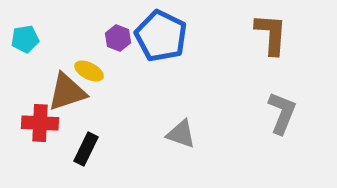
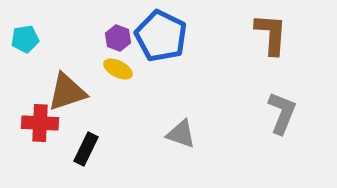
yellow ellipse: moved 29 px right, 2 px up
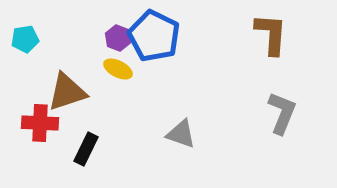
blue pentagon: moved 7 px left
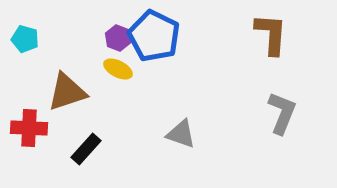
cyan pentagon: rotated 24 degrees clockwise
red cross: moved 11 px left, 5 px down
black rectangle: rotated 16 degrees clockwise
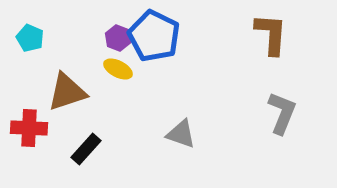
cyan pentagon: moved 5 px right, 1 px up; rotated 8 degrees clockwise
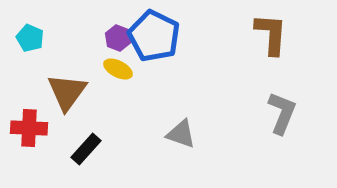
brown triangle: rotated 36 degrees counterclockwise
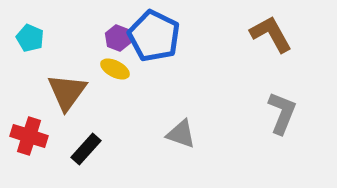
brown L-shape: rotated 33 degrees counterclockwise
yellow ellipse: moved 3 px left
red cross: moved 8 px down; rotated 15 degrees clockwise
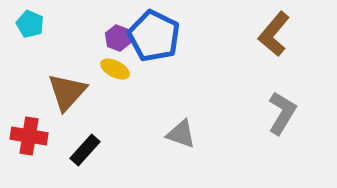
brown L-shape: moved 3 px right; rotated 111 degrees counterclockwise
cyan pentagon: moved 14 px up
brown triangle: rotated 6 degrees clockwise
gray L-shape: rotated 9 degrees clockwise
red cross: rotated 9 degrees counterclockwise
black rectangle: moved 1 px left, 1 px down
